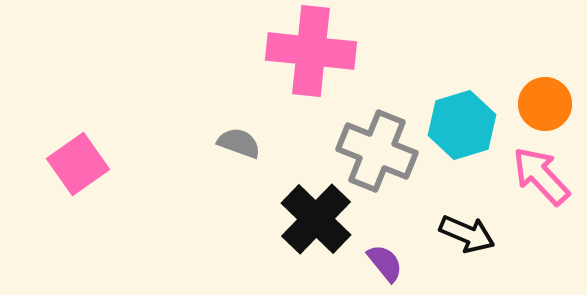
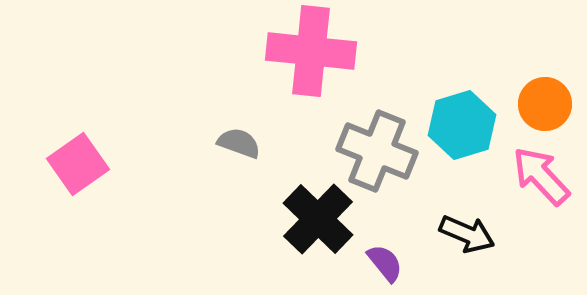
black cross: moved 2 px right
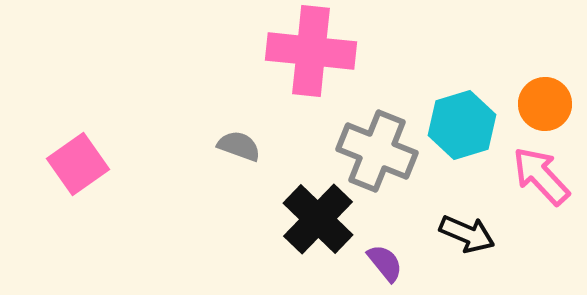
gray semicircle: moved 3 px down
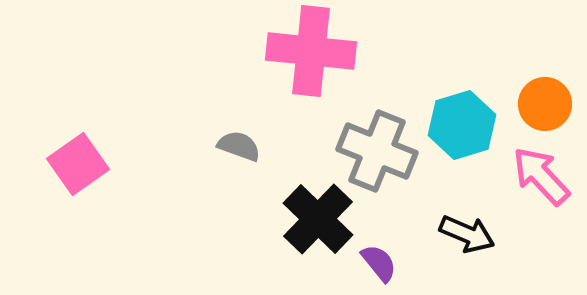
purple semicircle: moved 6 px left
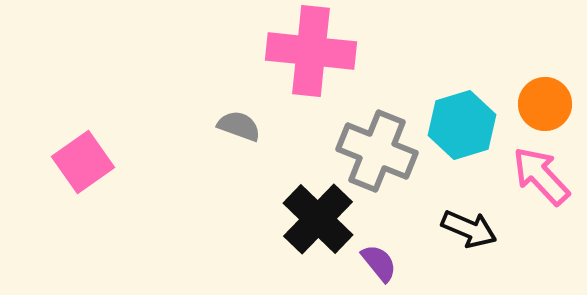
gray semicircle: moved 20 px up
pink square: moved 5 px right, 2 px up
black arrow: moved 2 px right, 5 px up
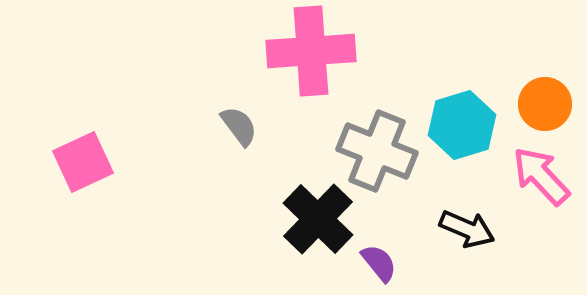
pink cross: rotated 10 degrees counterclockwise
gray semicircle: rotated 33 degrees clockwise
pink square: rotated 10 degrees clockwise
black arrow: moved 2 px left
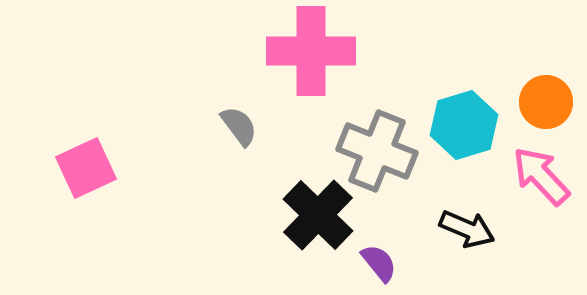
pink cross: rotated 4 degrees clockwise
orange circle: moved 1 px right, 2 px up
cyan hexagon: moved 2 px right
pink square: moved 3 px right, 6 px down
black cross: moved 4 px up
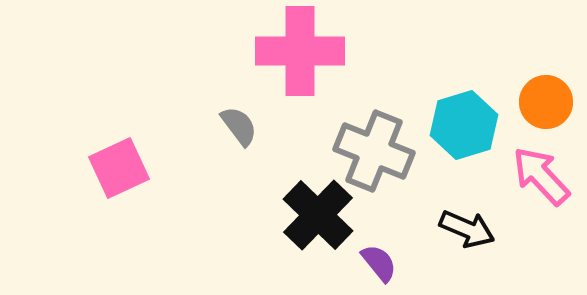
pink cross: moved 11 px left
gray cross: moved 3 px left
pink square: moved 33 px right
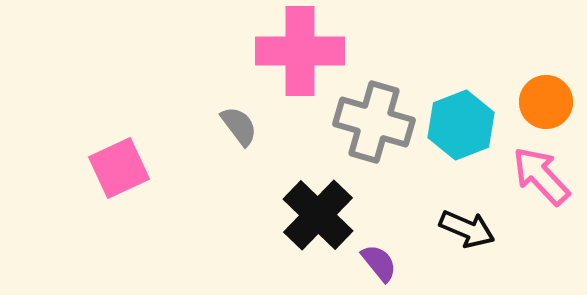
cyan hexagon: moved 3 px left; rotated 4 degrees counterclockwise
gray cross: moved 29 px up; rotated 6 degrees counterclockwise
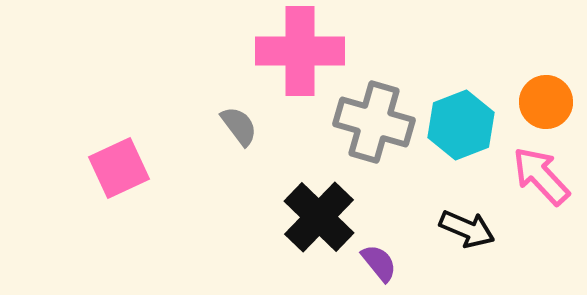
black cross: moved 1 px right, 2 px down
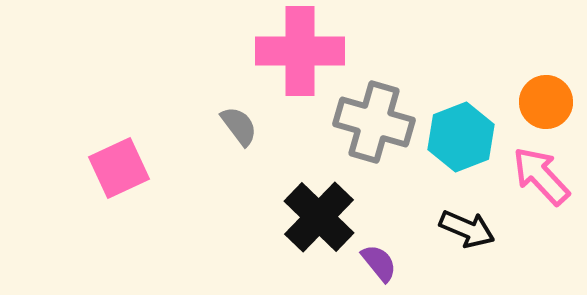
cyan hexagon: moved 12 px down
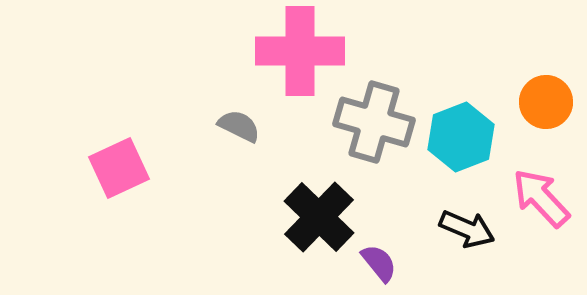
gray semicircle: rotated 27 degrees counterclockwise
pink arrow: moved 22 px down
